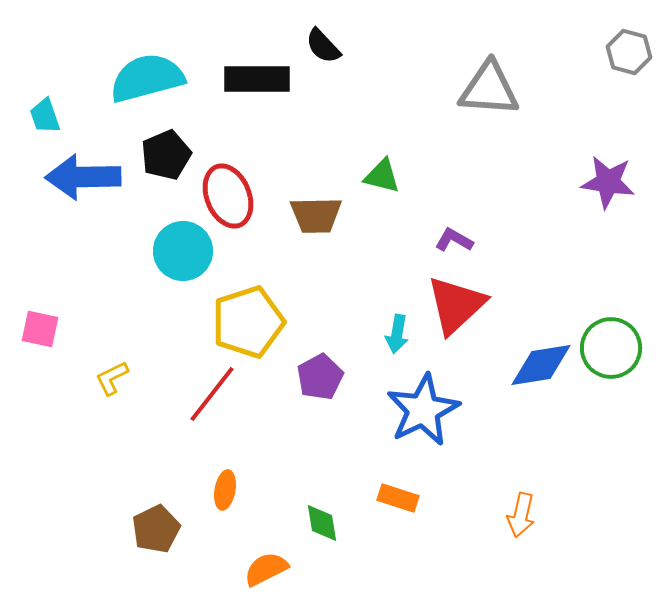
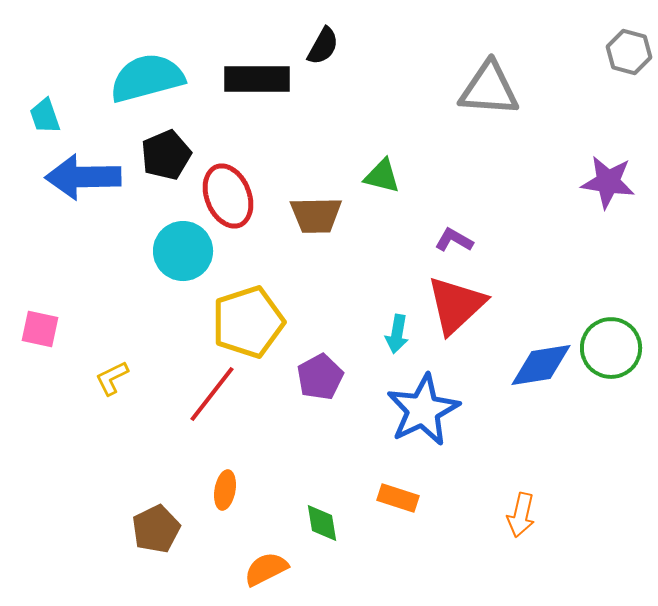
black semicircle: rotated 108 degrees counterclockwise
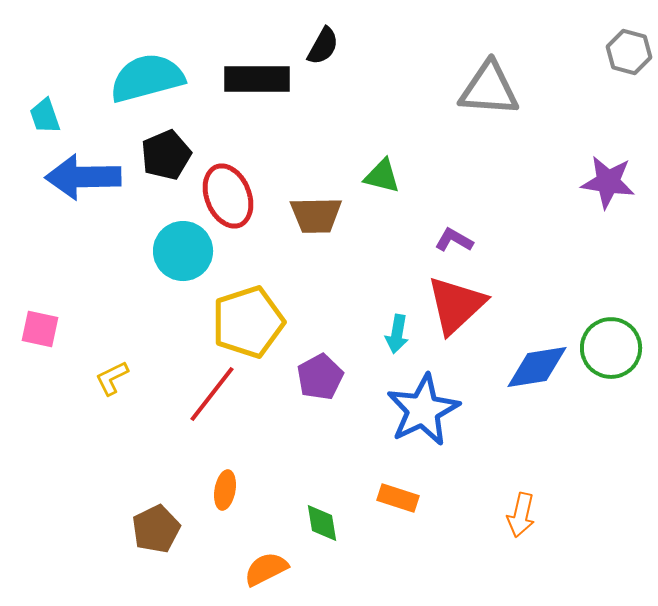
blue diamond: moved 4 px left, 2 px down
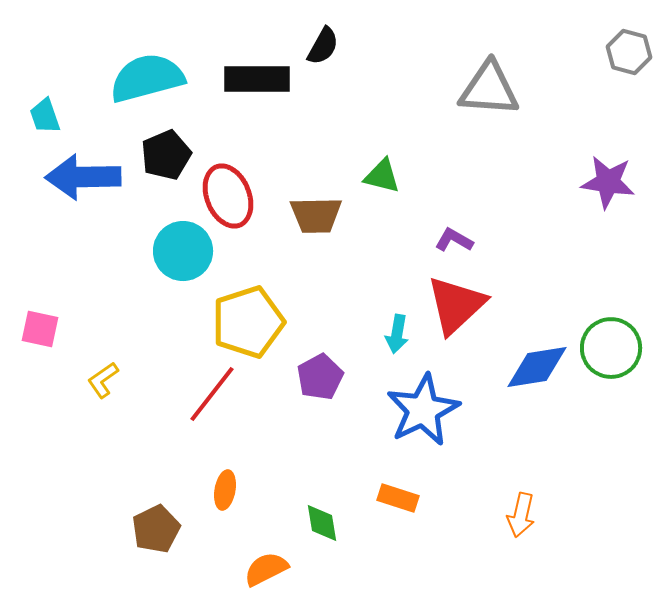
yellow L-shape: moved 9 px left, 2 px down; rotated 9 degrees counterclockwise
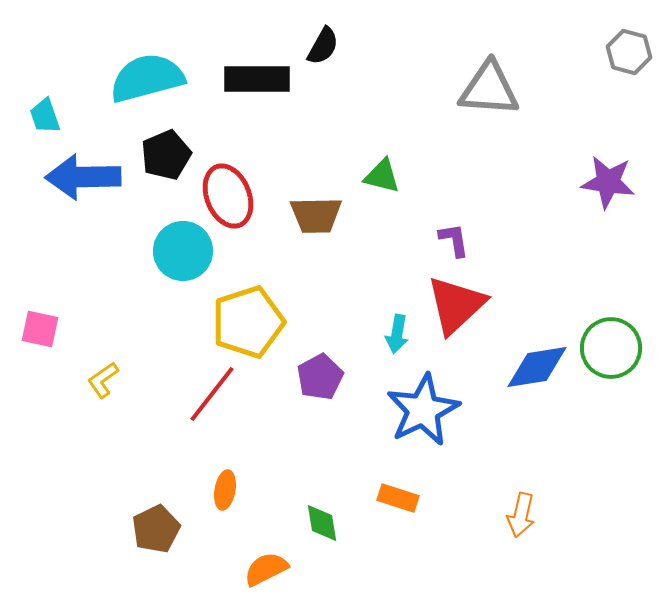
purple L-shape: rotated 51 degrees clockwise
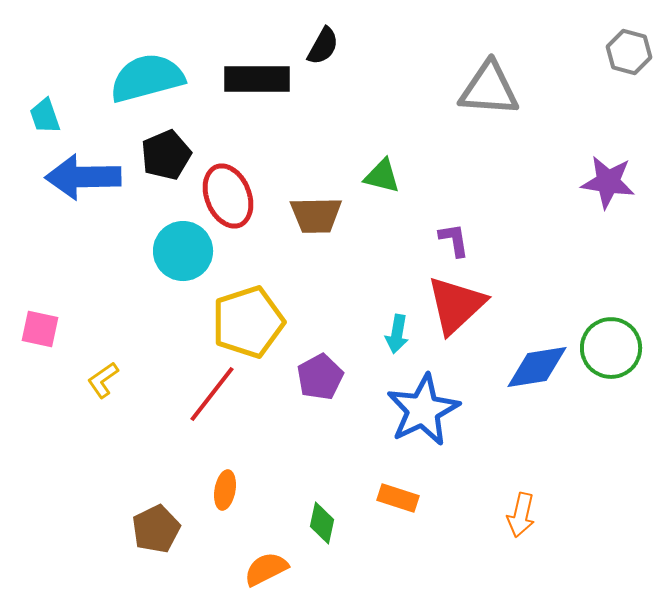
green diamond: rotated 21 degrees clockwise
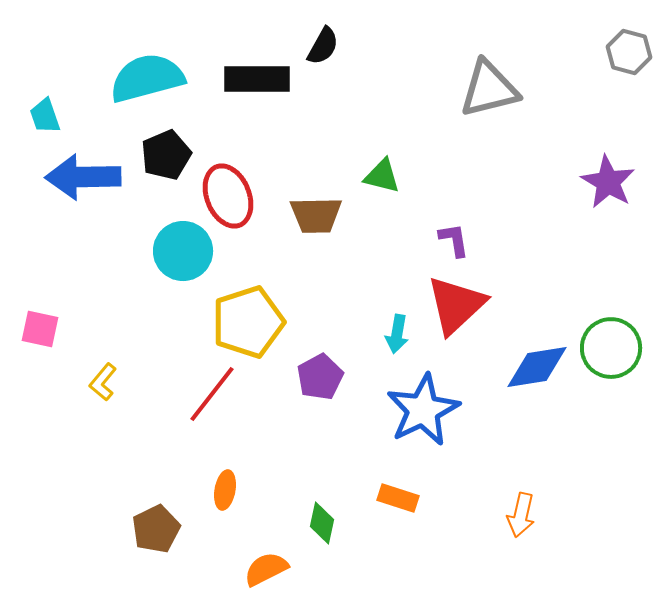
gray triangle: rotated 18 degrees counterclockwise
purple star: rotated 22 degrees clockwise
yellow L-shape: moved 2 px down; rotated 15 degrees counterclockwise
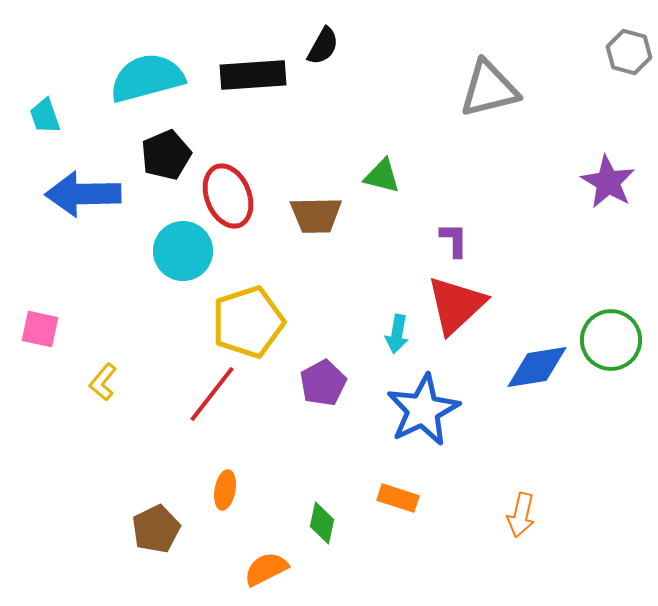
black rectangle: moved 4 px left, 4 px up; rotated 4 degrees counterclockwise
blue arrow: moved 17 px down
purple L-shape: rotated 9 degrees clockwise
green circle: moved 8 px up
purple pentagon: moved 3 px right, 6 px down
